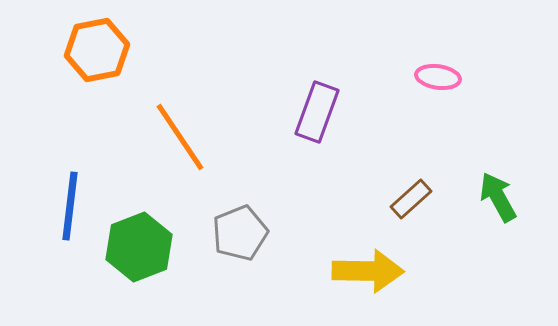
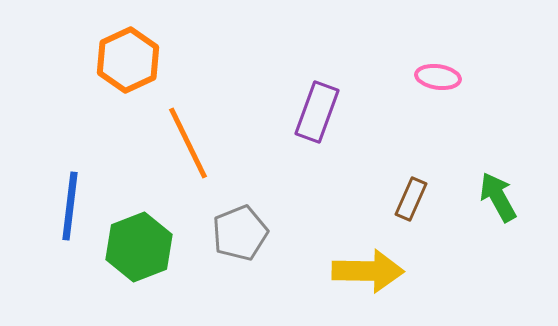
orange hexagon: moved 31 px right, 10 px down; rotated 14 degrees counterclockwise
orange line: moved 8 px right, 6 px down; rotated 8 degrees clockwise
brown rectangle: rotated 24 degrees counterclockwise
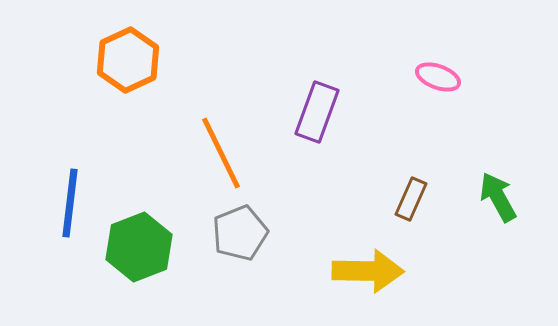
pink ellipse: rotated 12 degrees clockwise
orange line: moved 33 px right, 10 px down
blue line: moved 3 px up
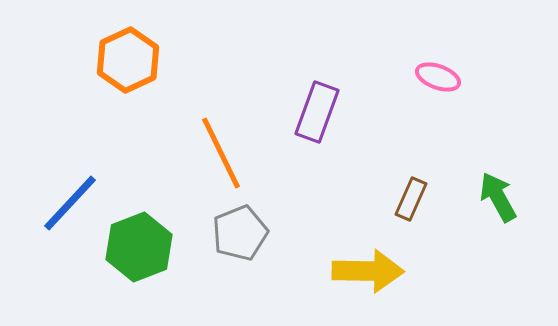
blue line: rotated 36 degrees clockwise
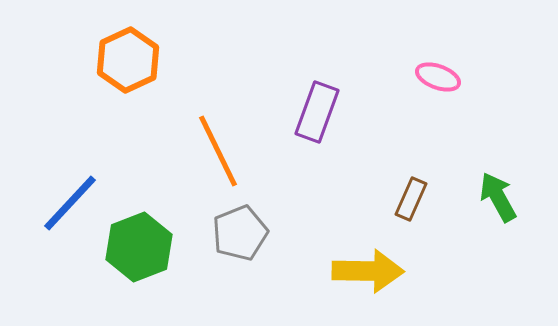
orange line: moved 3 px left, 2 px up
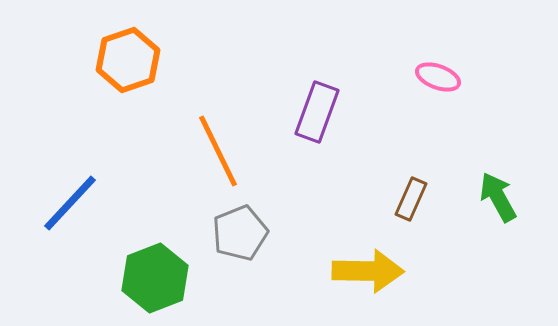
orange hexagon: rotated 6 degrees clockwise
green hexagon: moved 16 px right, 31 px down
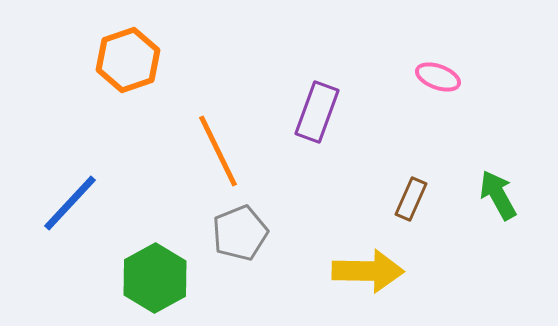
green arrow: moved 2 px up
green hexagon: rotated 8 degrees counterclockwise
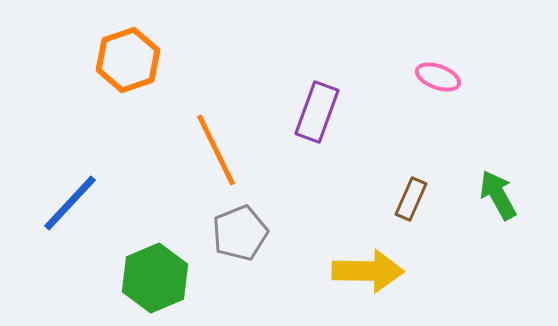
orange line: moved 2 px left, 1 px up
green hexagon: rotated 6 degrees clockwise
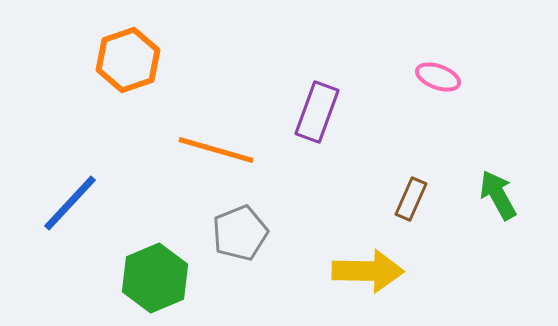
orange line: rotated 48 degrees counterclockwise
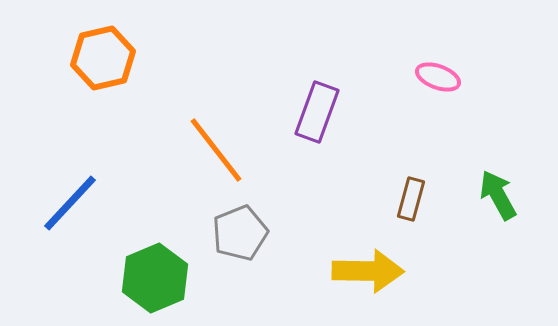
orange hexagon: moved 25 px left, 2 px up; rotated 6 degrees clockwise
orange line: rotated 36 degrees clockwise
brown rectangle: rotated 9 degrees counterclockwise
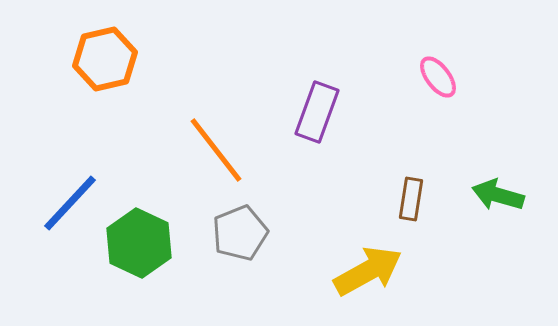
orange hexagon: moved 2 px right, 1 px down
pink ellipse: rotated 33 degrees clockwise
green arrow: rotated 45 degrees counterclockwise
brown rectangle: rotated 6 degrees counterclockwise
yellow arrow: rotated 30 degrees counterclockwise
green hexagon: moved 16 px left, 35 px up; rotated 12 degrees counterclockwise
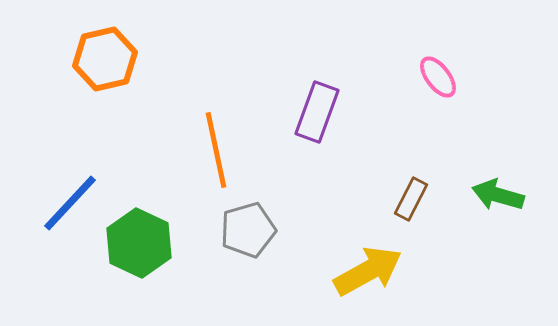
orange line: rotated 26 degrees clockwise
brown rectangle: rotated 18 degrees clockwise
gray pentagon: moved 8 px right, 3 px up; rotated 6 degrees clockwise
